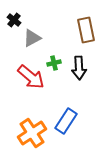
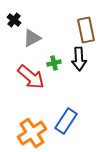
black arrow: moved 9 px up
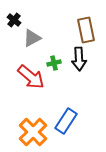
orange cross: moved 1 px right, 1 px up; rotated 12 degrees counterclockwise
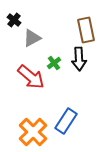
green cross: rotated 24 degrees counterclockwise
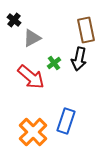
black arrow: rotated 15 degrees clockwise
blue rectangle: rotated 15 degrees counterclockwise
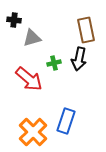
black cross: rotated 32 degrees counterclockwise
gray triangle: rotated 12 degrees clockwise
green cross: rotated 24 degrees clockwise
red arrow: moved 2 px left, 2 px down
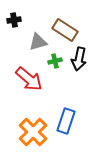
black cross: rotated 16 degrees counterclockwise
brown rectangle: moved 21 px left; rotated 45 degrees counterclockwise
gray triangle: moved 6 px right, 4 px down
green cross: moved 1 px right, 2 px up
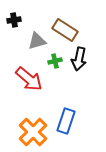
gray triangle: moved 1 px left, 1 px up
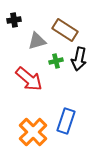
green cross: moved 1 px right
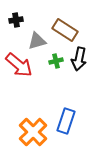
black cross: moved 2 px right
red arrow: moved 10 px left, 14 px up
